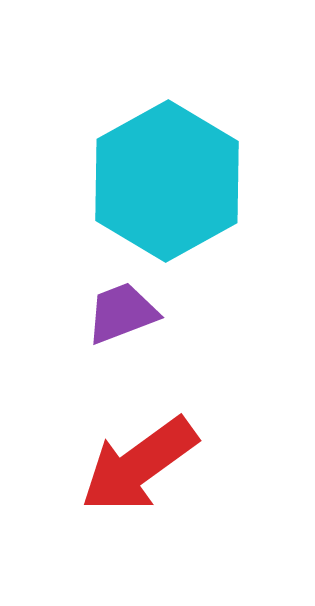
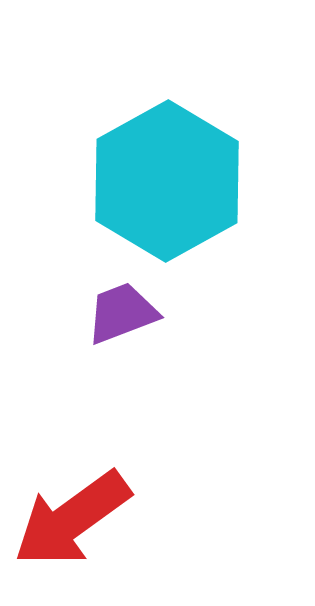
red arrow: moved 67 px left, 54 px down
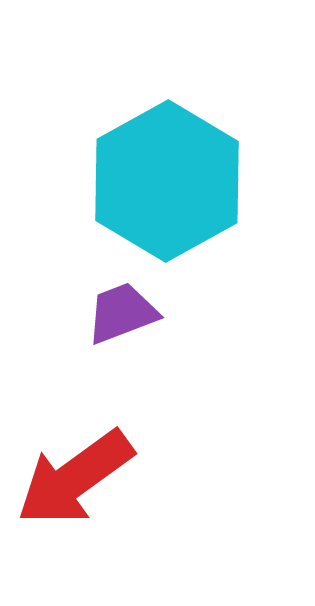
red arrow: moved 3 px right, 41 px up
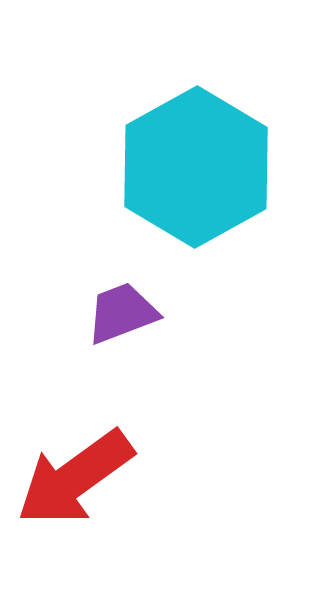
cyan hexagon: moved 29 px right, 14 px up
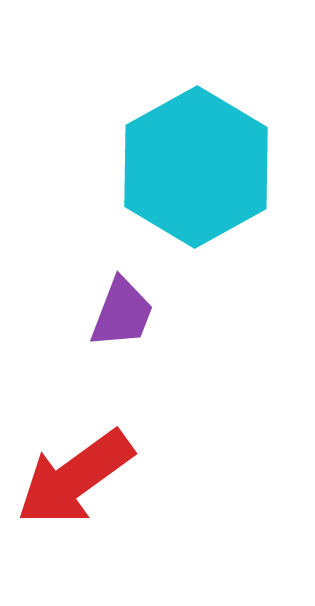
purple trapezoid: rotated 132 degrees clockwise
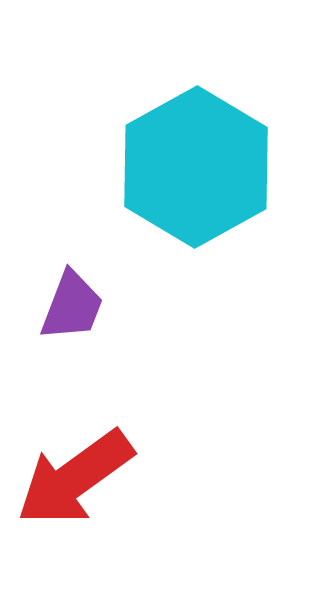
purple trapezoid: moved 50 px left, 7 px up
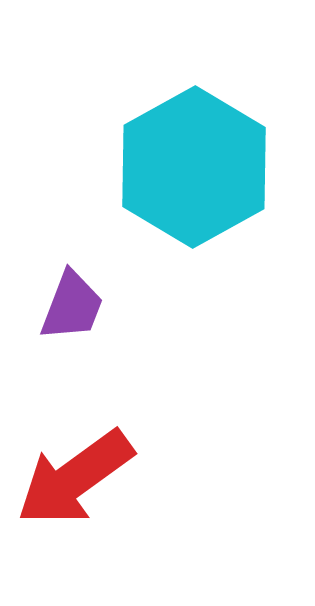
cyan hexagon: moved 2 px left
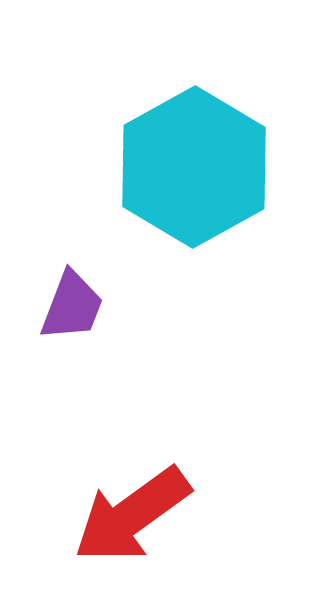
red arrow: moved 57 px right, 37 px down
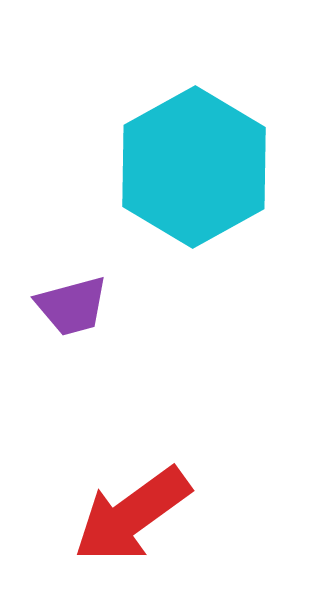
purple trapezoid: rotated 54 degrees clockwise
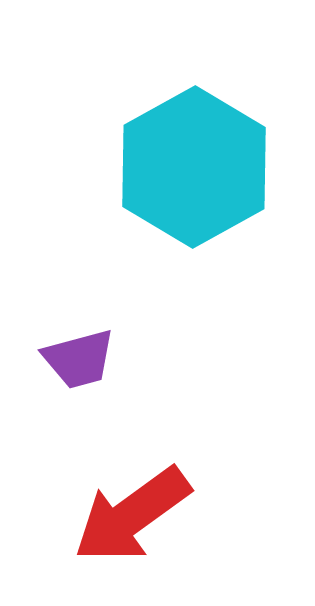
purple trapezoid: moved 7 px right, 53 px down
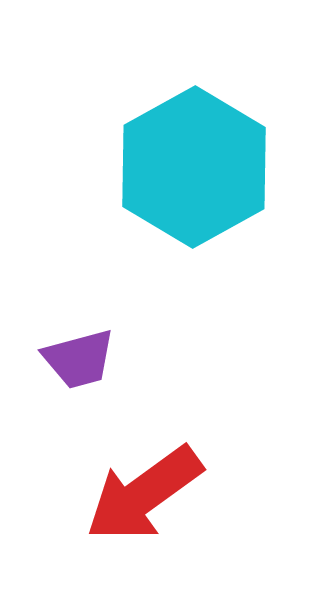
red arrow: moved 12 px right, 21 px up
